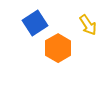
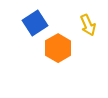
yellow arrow: rotated 10 degrees clockwise
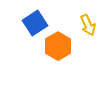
orange hexagon: moved 2 px up
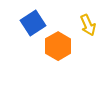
blue square: moved 2 px left
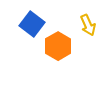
blue square: moved 1 px left, 1 px down; rotated 20 degrees counterclockwise
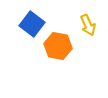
orange hexagon: rotated 20 degrees counterclockwise
